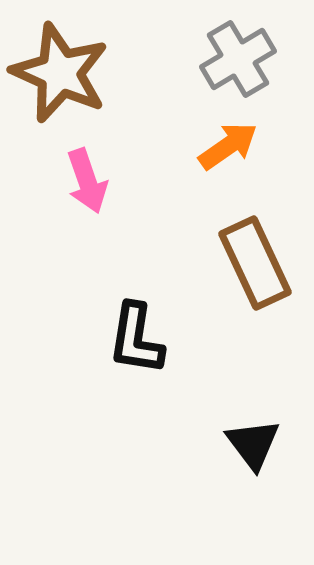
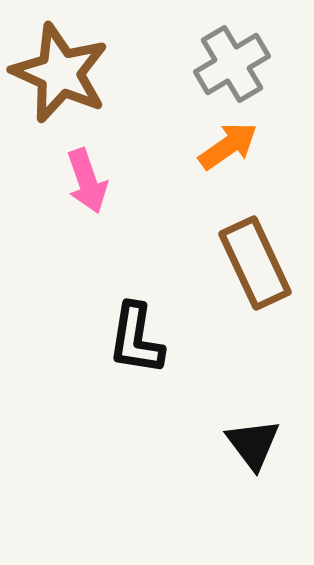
gray cross: moved 6 px left, 5 px down
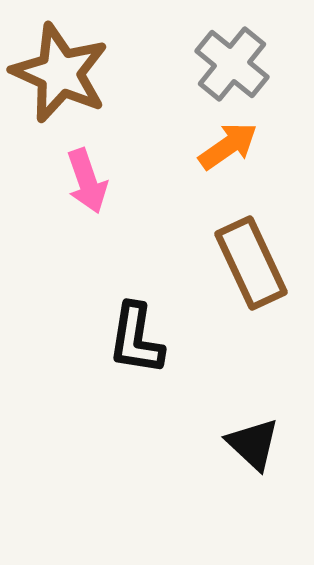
gray cross: rotated 20 degrees counterclockwise
brown rectangle: moved 4 px left
black triangle: rotated 10 degrees counterclockwise
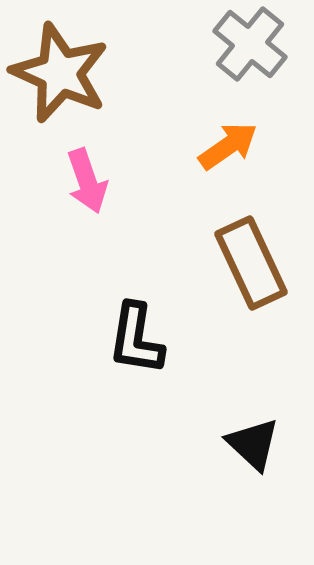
gray cross: moved 18 px right, 20 px up
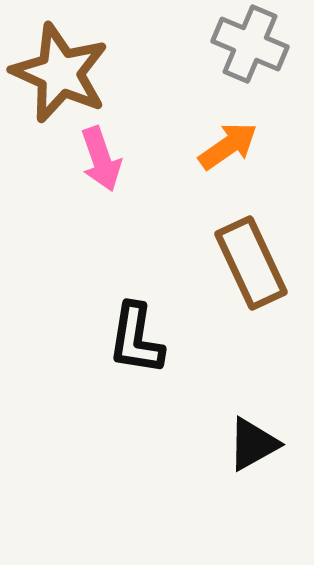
gray cross: rotated 16 degrees counterclockwise
pink arrow: moved 14 px right, 22 px up
black triangle: rotated 48 degrees clockwise
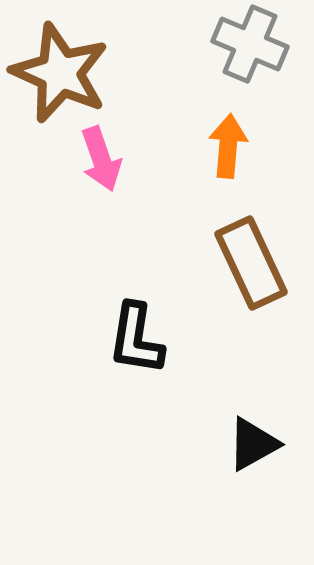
orange arrow: rotated 50 degrees counterclockwise
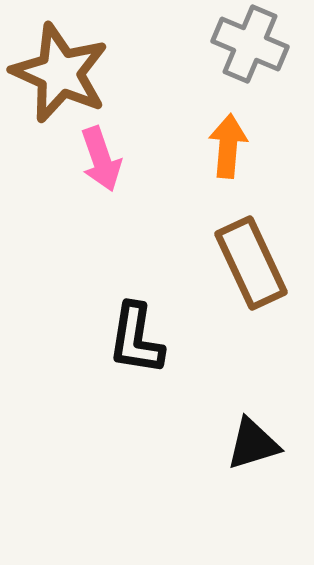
black triangle: rotated 12 degrees clockwise
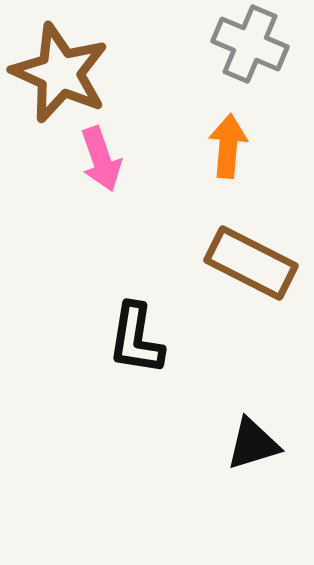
brown rectangle: rotated 38 degrees counterclockwise
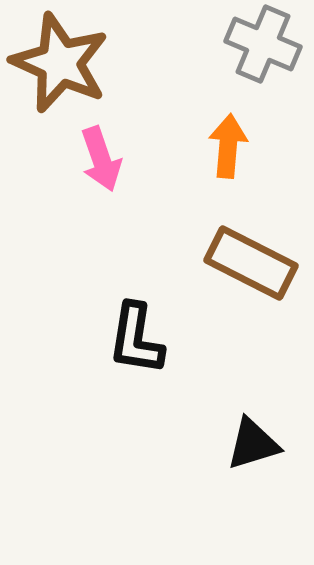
gray cross: moved 13 px right
brown star: moved 10 px up
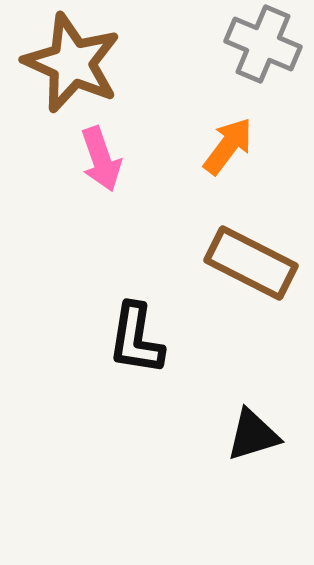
brown star: moved 12 px right
orange arrow: rotated 32 degrees clockwise
black triangle: moved 9 px up
